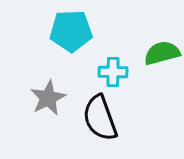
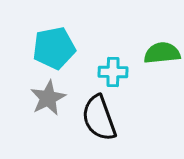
cyan pentagon: moved 17 px left, 17 px down; rotated 9 degrees counterclockwise
green semicircle: rotated 9 degrees clockwise
black semicircle: moved 1 px left
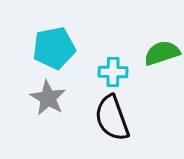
green semicircle: rotated 12 degrees counterclockwise
gray star: rotated 15 degrees counterclockwise
black semicircle: moved 13 px right
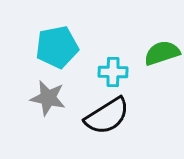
cyan pentagon: moved 3 px right, 1 px up
gray star: rotated 18 degrees counterclockwise
black semicircle: moved 5 px left, 2 px up; rotated 102 degrees counterclockwise
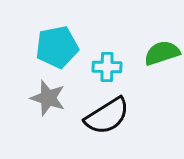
cyan cross: moved 6 px left, 5 px up
gray star: rotated 6 degrees clockwise
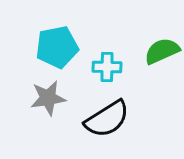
green semicircle: moved 2 px up; rotated 6 degrees counterclockwise
gray star: rotated 27 degrees counterclockwise
black semicircle: moved 3 px down
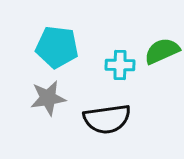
cyan pentagon: rotated 18 degrees clockwise
cyan cross: moved 13 px right, 2 px up
black semicircle: rotated 24 degrees clockwise
